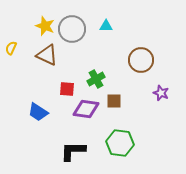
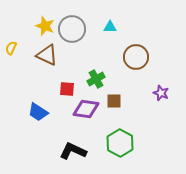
cyan triangle: moved 4 px right, 1 px down
brown circle: moved 5 px left, 3 px up
green hexagon: rotated 20 degrees clockwise
black L-shape: rotated 24 degrees clockwise
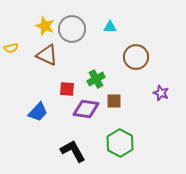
yellow semicircle: rotated 128 degrees counterclockwise
blue trapezoid: rotated 80 degrees counterclockwise
black L-shape: rotated 36 degrees clockwise
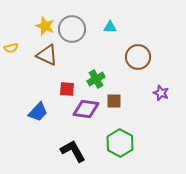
brown circle: moved 2 px right
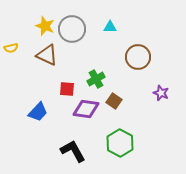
brown square: rotated 35 degrees clockwise
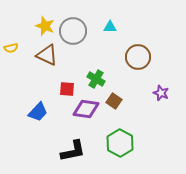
gray circle: moved 1 px right, 2 px down
green cross: rotated 30 degrees counterclockwise
black L-shape: rotated 108 degrees clockwise
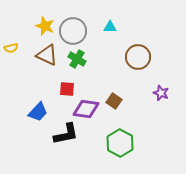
green cross: moved 19 px left, 20 px up
black L-shape: moved 7 px left, 17 px up
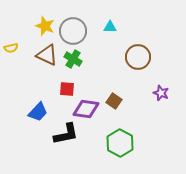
green cross: moved 4 px left
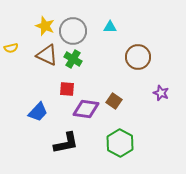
black L-shape: moved 9 px down
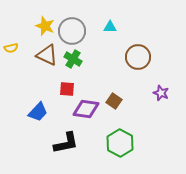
gray circle: moved 1 px left
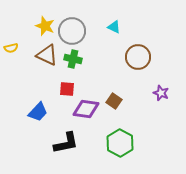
cyan triangle: moved 4 px right; rotated 24 degrees clockwise
green cross: rotated 18 degrees counterclockwise
